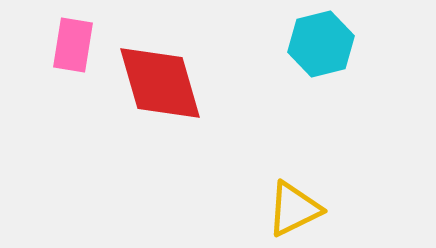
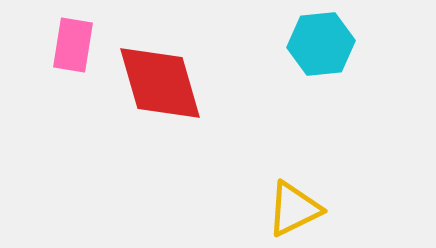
cyan hexagon: rotated 8 degrees clockwise
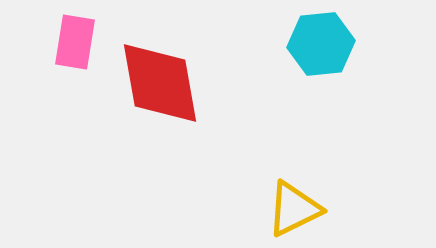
pink rectangle: moved 2 px right, 3 px up
red diamond: rotated 6 degrees clockwise
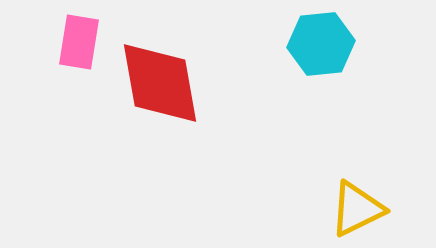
pink rectangle: moved 4 px right
yellow triangle: moved 63 px right
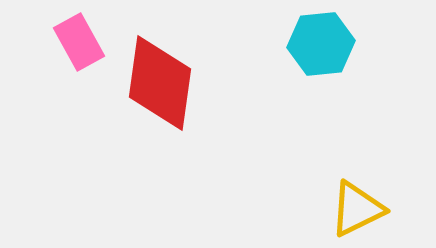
pink rectangle: rotated 38 degrees counterclockwise
red diamond: rotated 18 degrees clockwise
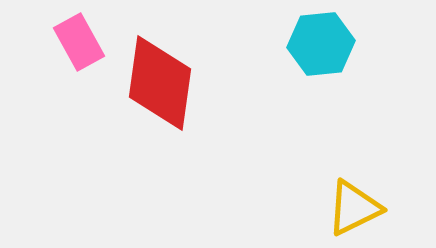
yellow triangle: moved 3 px left, 1 px up
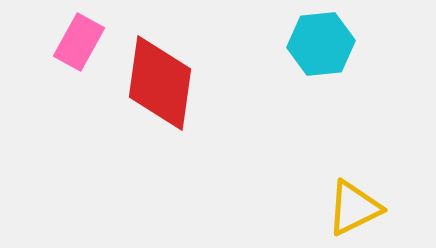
pink rectangle: rotated 58 degrees clockwise
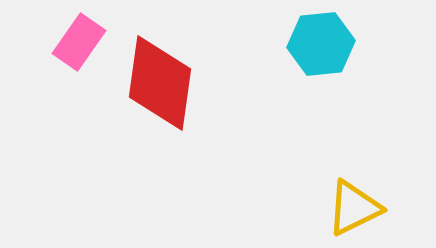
pink rectangle: rotated 6 degrees clockwise
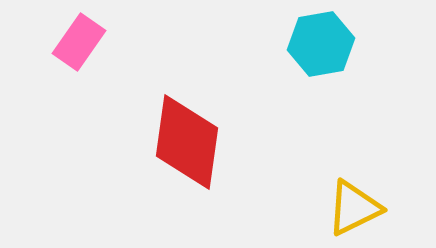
cyan hexagon: rotated 4 degrees counterclockwise
red diamond: moved 27 px right, 59 px down
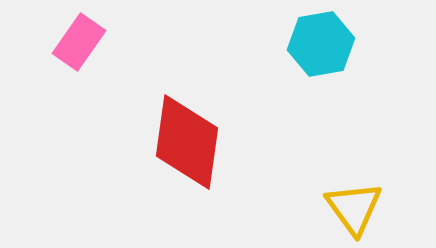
yellow triangle: rotated 40 degrees counterclockwise
